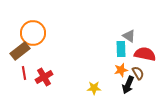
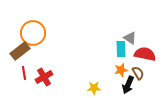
gray triangle: moved 1 px right, 2 px down
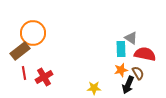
gray triangle: moved 1 px right
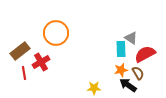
orange circle: moved 23 px right
red semicircle: rotated 40 degrees counterclockwise
red cross: moved 3 px left, 15 px up
black arrow: rotated 102 degrees clockwise
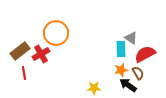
red cross: moved 8 px up
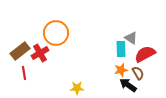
red cross: moved 1 px left, 1 px up
yellow star: moved 17 px left
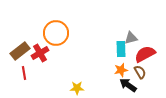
gray triangle: rotated 48 degrees counterclockwise
brown semicircle: moved 2 px right, 1 px up
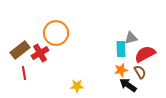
brown rectangle: moved 1 px up
yellow star: moved 2 px up
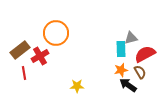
red cross: moved 3 px down
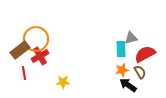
orange circle: moved 20 px left, 6 px down
orange star: moved 1 px right
yellow star: moved 14 px left, 4 px up
